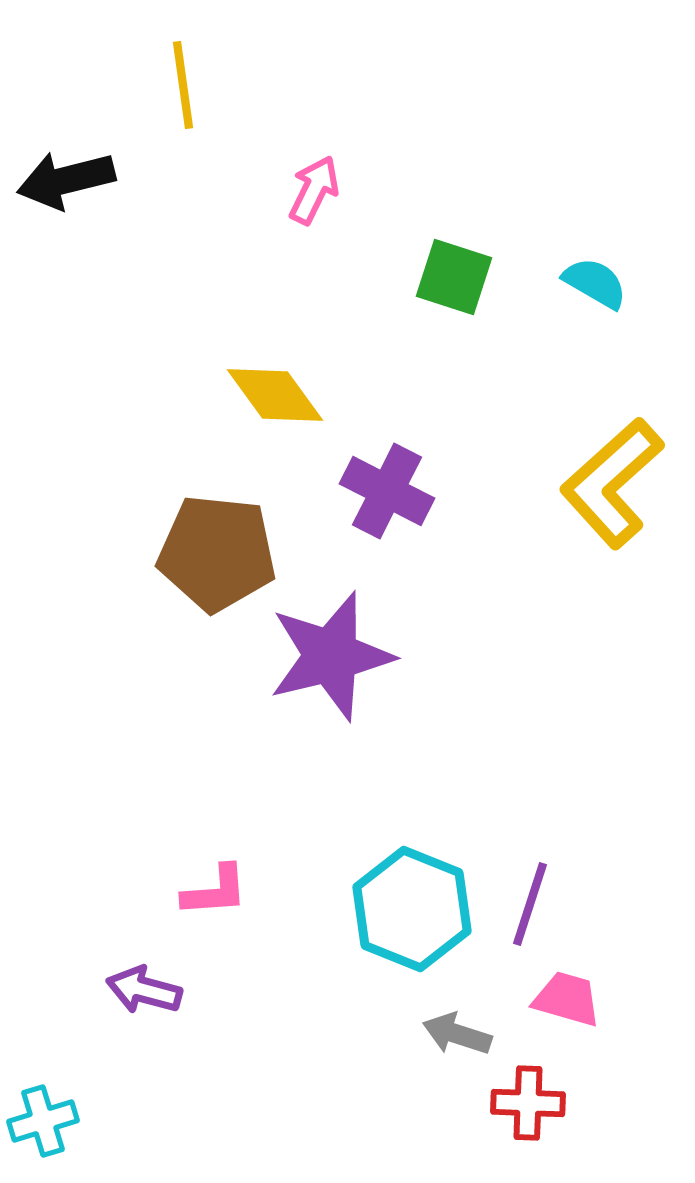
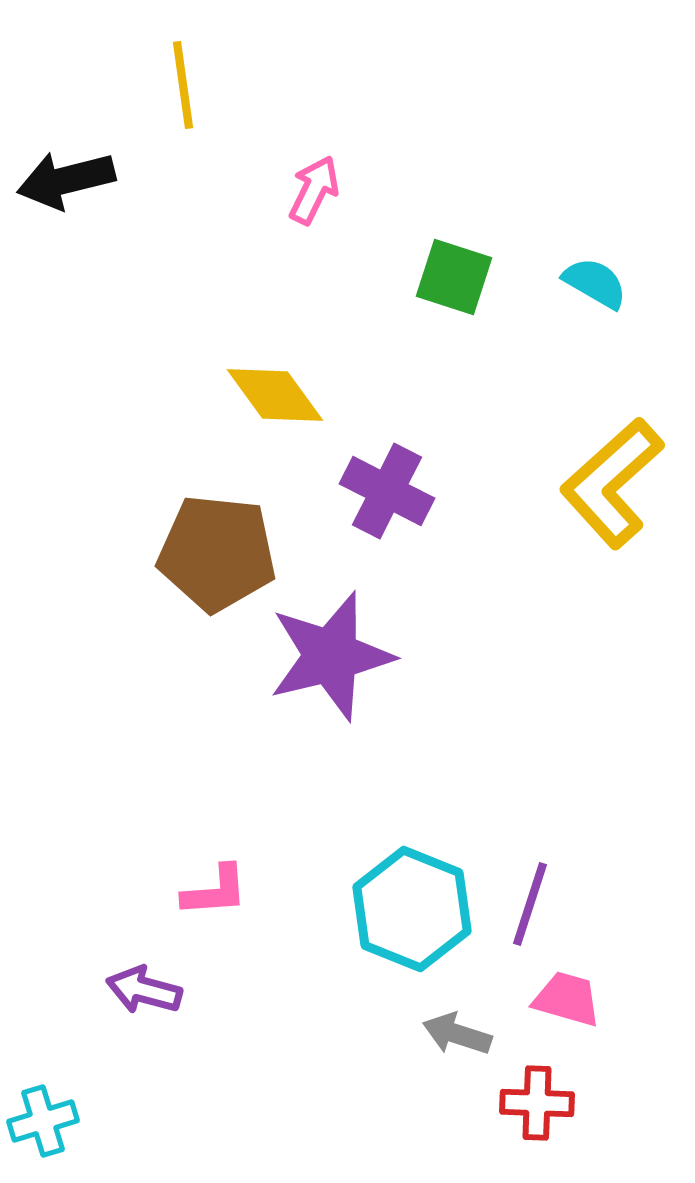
red cross: moved 9 px right
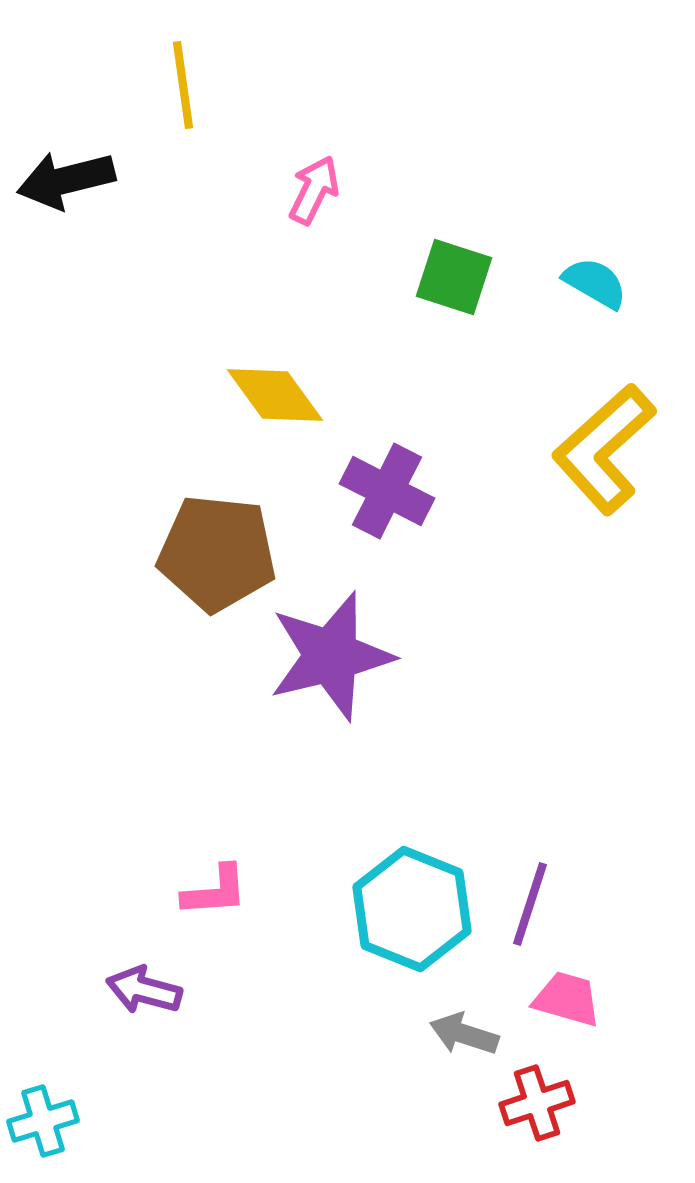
yellow L-shape: moved 8 px left, 34 px up
gray arrow: moved 7 px right
red cross: rotated 20 degrees counterclockwise
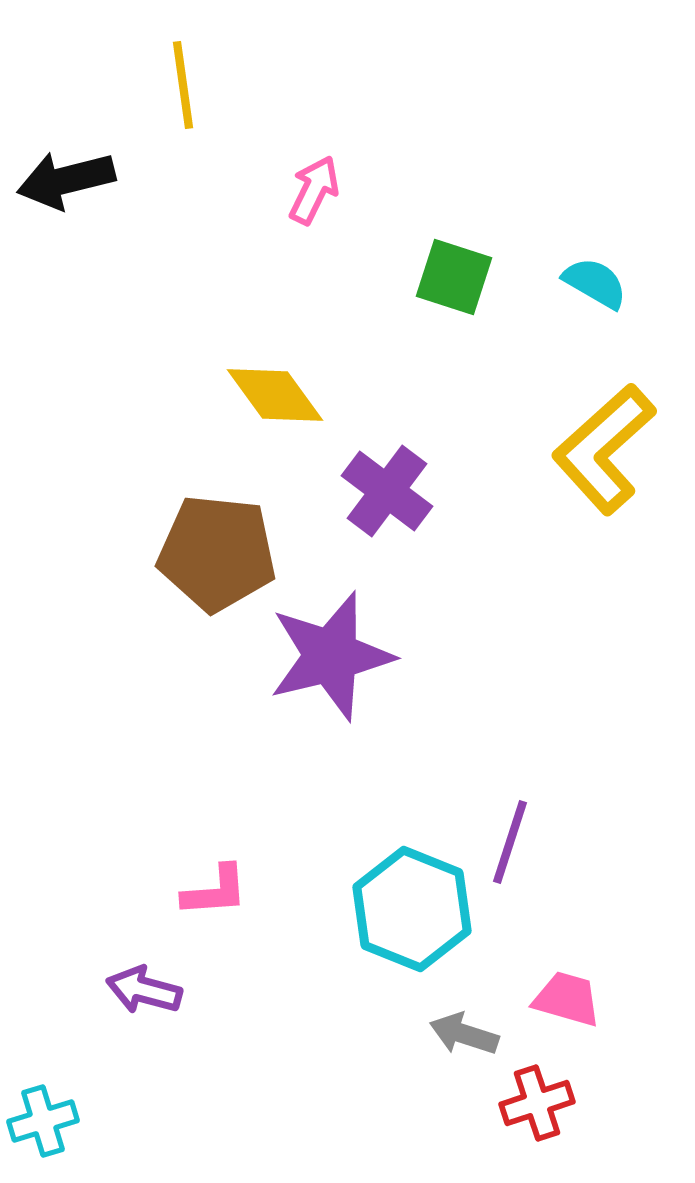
purple cross: rotated 10 degrees clockwise
purple line: moved 20 px left, 62 px up
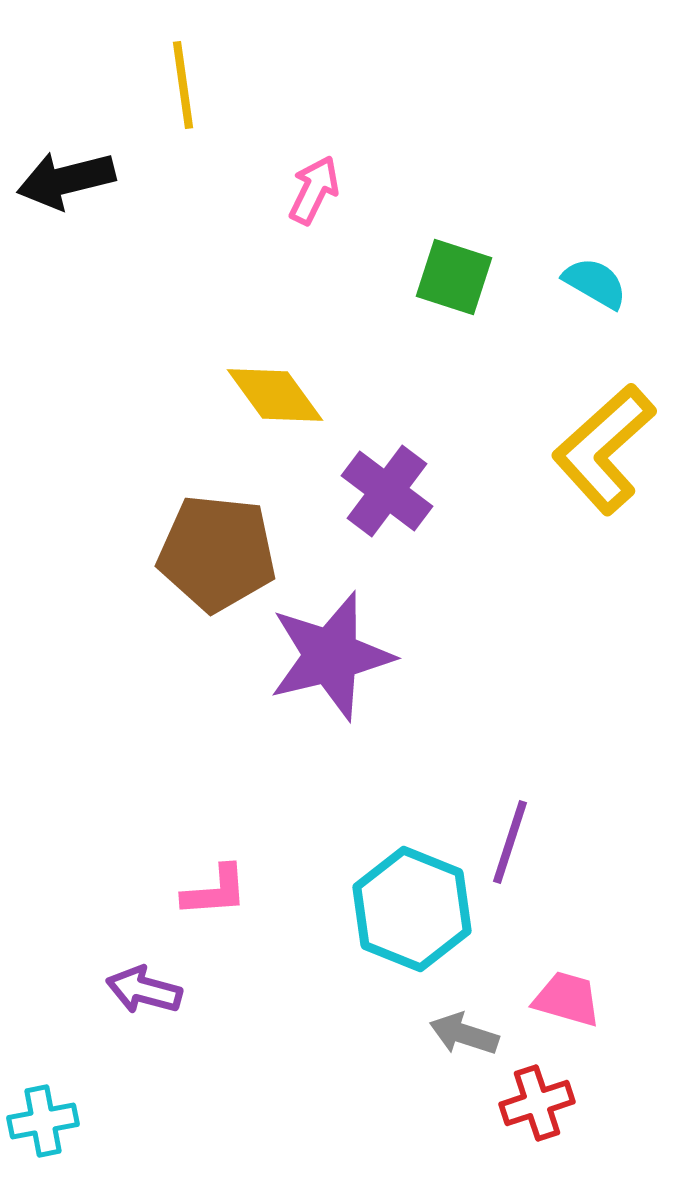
cyan cross: rotated 6 degrees clockwise
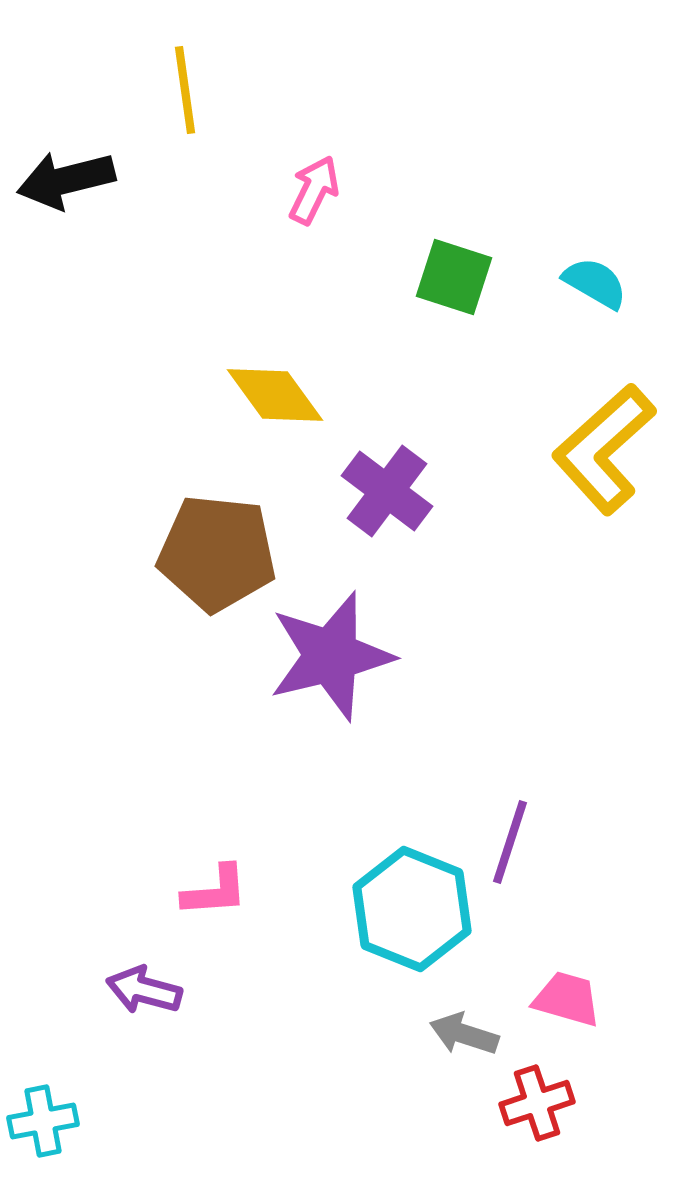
yellow line: moved 2 px right, 5 px down
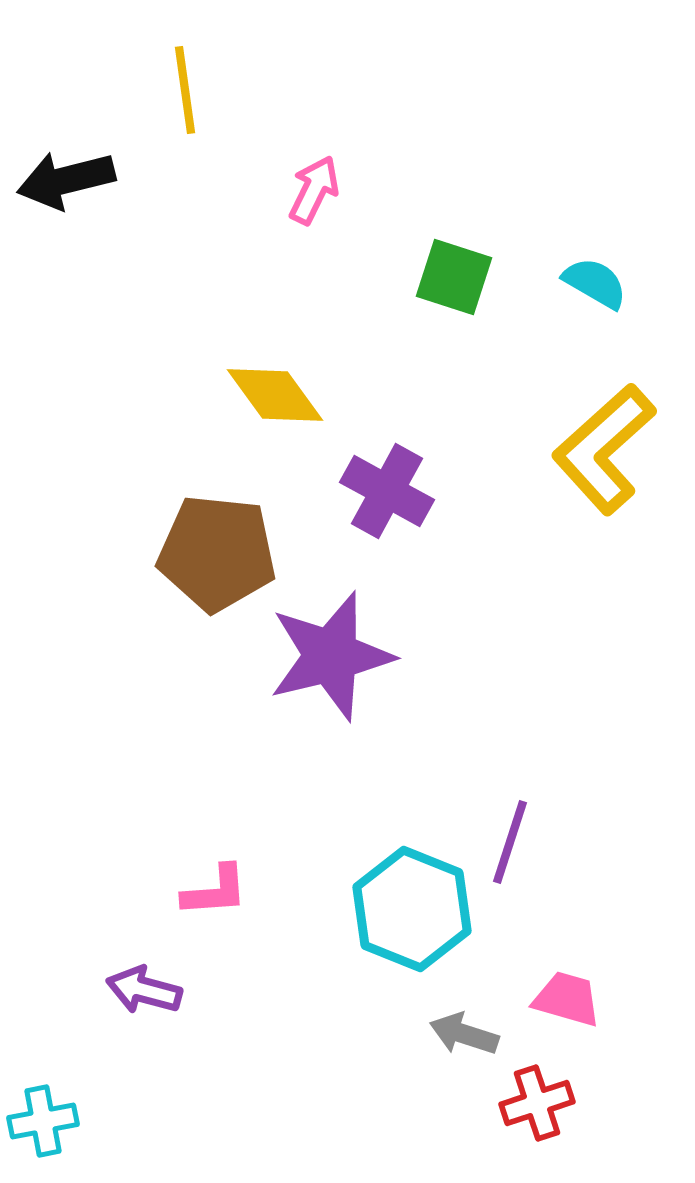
purple cross: rotated 8 degrees counterclockwise
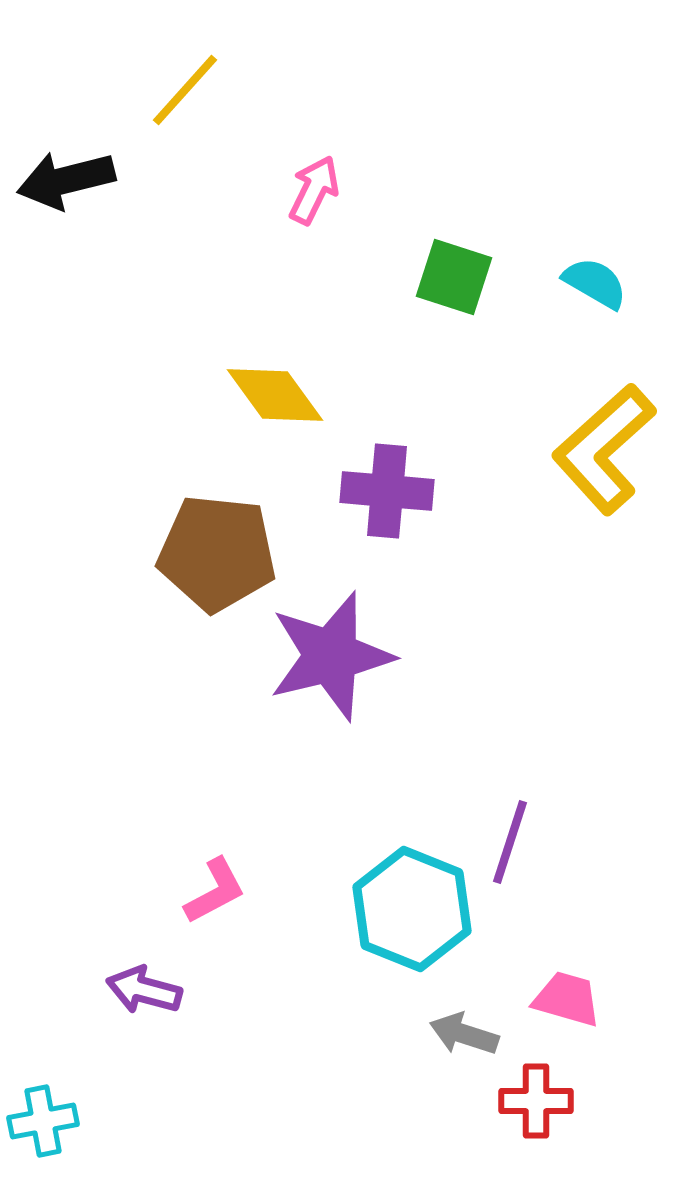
yellow line: rotated 50 degrees clockwise
purple cross: rotated 24 degrees counterclockwise
pink L-shape: rotated 24 degrees counterclockwise
red cross: moved 1 px left, 2 px up; rotated 18 degrees clockwise
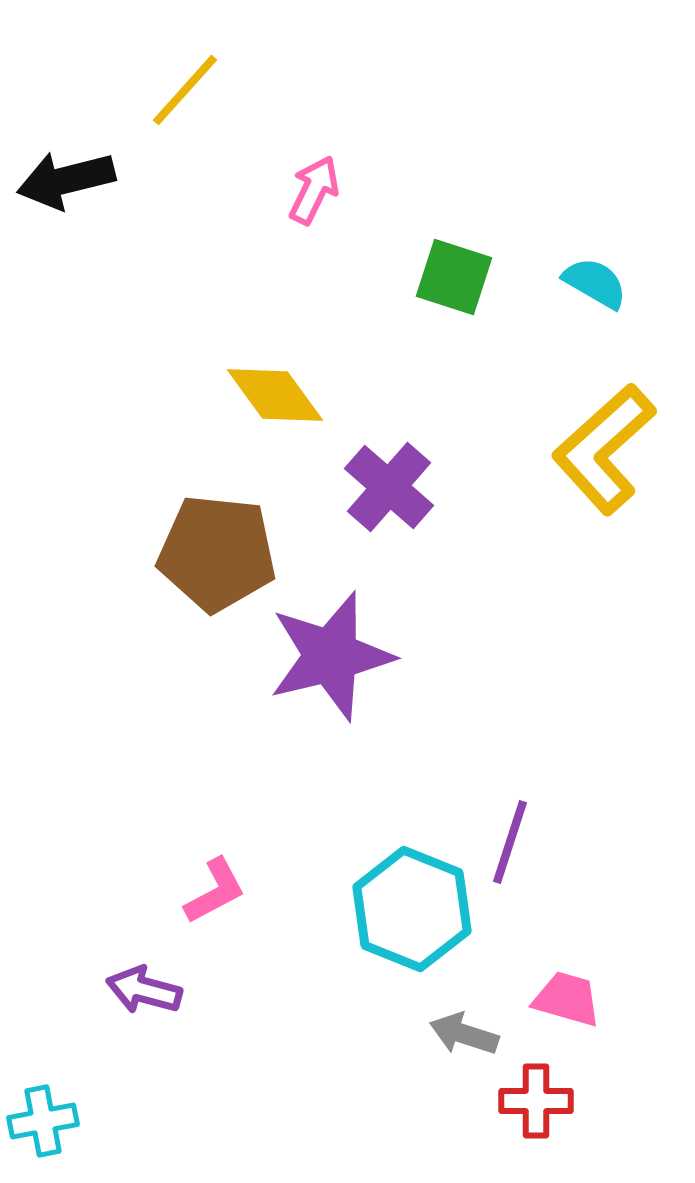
purple cross: moved 2 px right, 4 px up; rotated 36 degrees clockwise
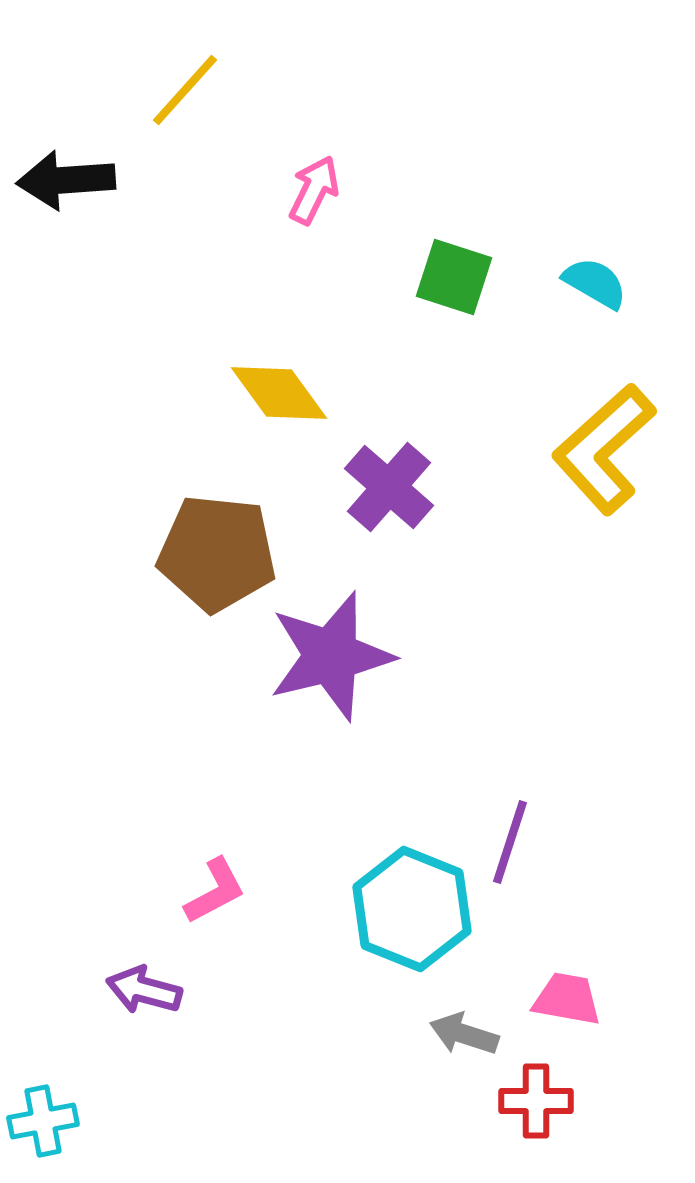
black arrow: rotated 10 degrees clockwise
yellow diamond: moved 4 px right, 2 px up
pink trapezoid: rotated 6 degrees counterclockwise
